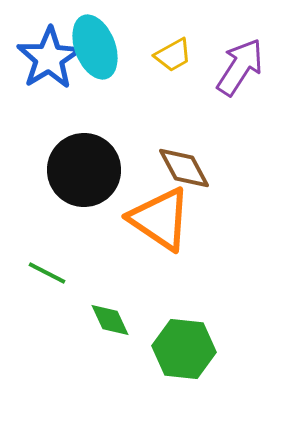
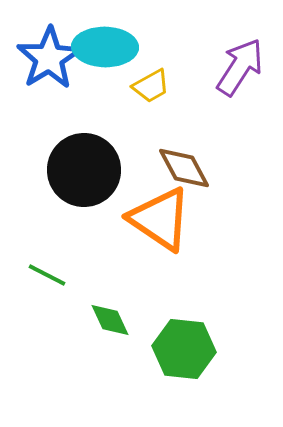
cyan ellipse: moved 10 px right; rotated 68 degrees counterclockwise
yellow trapezoid: moved 22 px left, 31 px down
green line: moved 2 px down
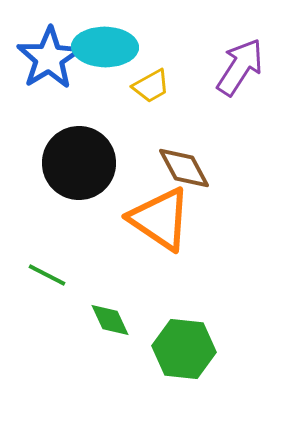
black circle: moved 5 px left, 7 px up
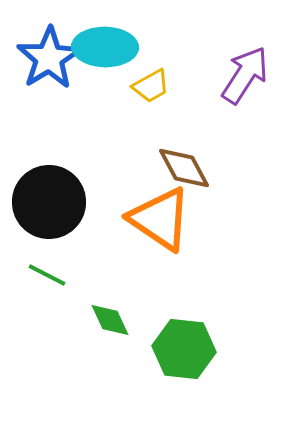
purple arrow: moved 5 px right, 8 px down
black circle: moved 30 px left, 39 px down
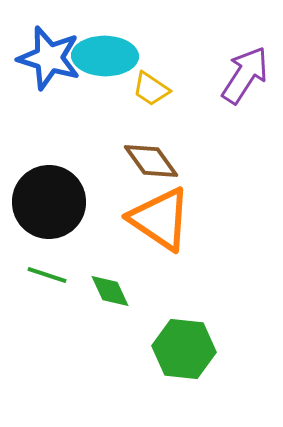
cyan ellipse: moved 9 px down
blue star: rotated 24 degrees counterclockwise
yellow trapezoid: moved 3 px down; rotated 63 degrees clockwise
brown diamond: moved 33 px left, 7 px up; rotated 8 degrees counterclockwise
green line: rotated 9 degrees counterclockwise
green diamond: moved 29 px up
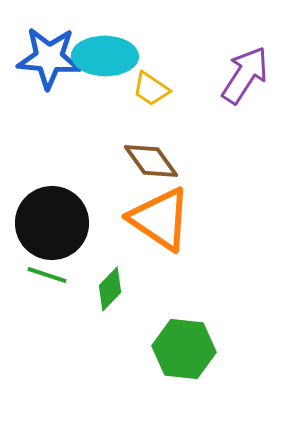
blue star: rotated 12 degrees counterclockwise
black circle: moved 3 px right, 21 px down
green diamond: moved 2 px up; rotated 69 degrees clockwise
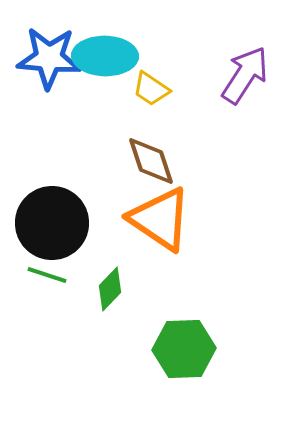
brown diamond: rotated 18 degrees clockwise
green hexagon: rotated 8 degrees counterclockwise
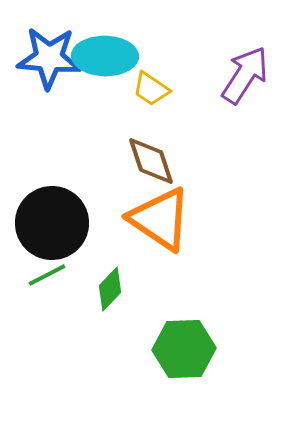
green line: rotated 45 degrees counterclockwise
